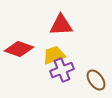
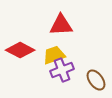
red diamond: moved 1 px right, 1 px down; rotated 8 degrees clockwise
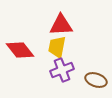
red diamond: rotated 24 degrees clockwise
yellow trapezoid: moved 3 px right, 8 px up; rotated 60 degrees counterclockwise
brown ellipse: rotated 35 degrees counterclockwise
